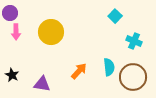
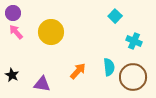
purple circle: moved 3 px right
pink arrow: rotated 140 degrees clockwise
orange arrow: moved 1 px left
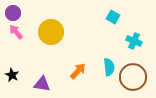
cyan square: moved 2 px left, 1 px down; rotated 16 degrees counterclockwise
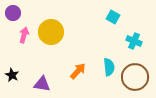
pink arrow: moved 8 px right, 3 px down; rotated 56 degrees clockwise
brown circle: moved 2 px right
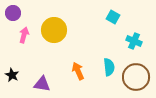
yellow circle: moved 3 px right, 2 px up
orange arrow: rotated 66 degrees counterclockwise
brown circle: moved 1 px right
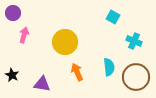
yellow circle: moved 11 px right, 12 px down
orange arrow: moved 1 px left, 1 px down
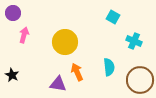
brown circle: moved 4 px right, 3 px down
purple triangle: moved 16 px right
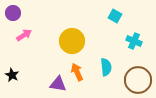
cyan square: moved 2 px right, 1 px up
pink arrow: rotated 42 degrees clockwise
yellow circle: moved 7 px right, 1 px up
cyan semicircle: moved 3 px left
brown circle: moved 2 px left
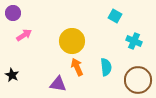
orange arrow: moved 5 px up
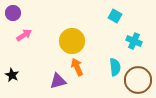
cyan semicircle: moved 9 px right
purple triangle: moved 3 px up; rotated 24 degrees counterclockwise
